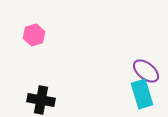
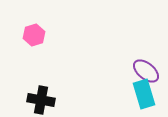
cyan rectangle: moved 2 px right
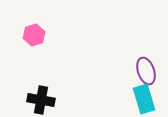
purple ellipse: rotated 32 degrees clockwise
cyan rectangle: moved 5 px down
